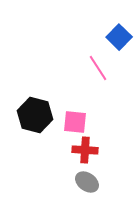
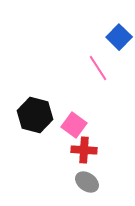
pink square: moved 1 px left, 3 px down; rotated 30 degrees clockwise
red cross: moved 1 px left
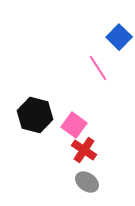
red cross: rotated 30 degrees clockwise
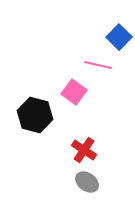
pink line: moved 3 px up; rotated 44 degrees counterclockwise
pink square: moved 33 px up
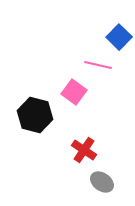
gray ellipse: moved 15 px right
